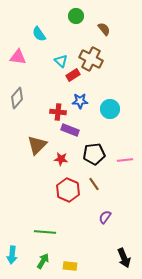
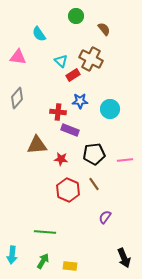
brown triangle: rotated 40 degrees clockwise
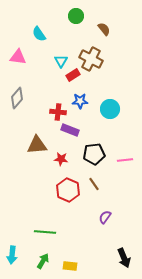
cyan triangle: rotated 16 degrees clockwise
